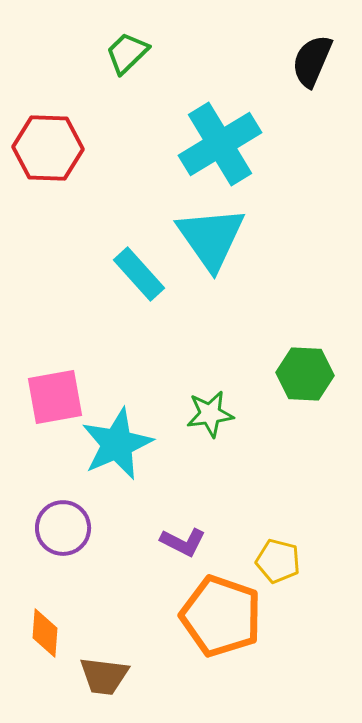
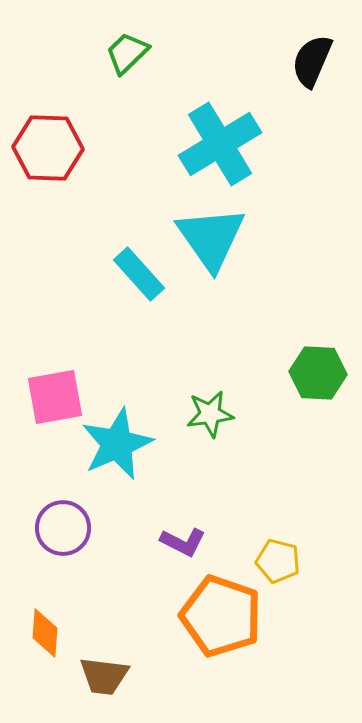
green hexagon: moved 13 px right, 1 px up
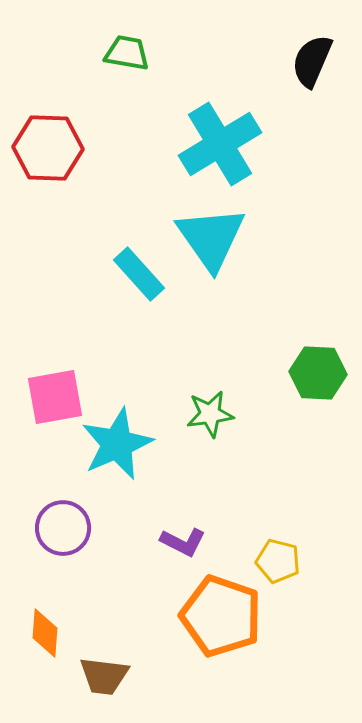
green trapezoid: rotated 54 degrees clockwise
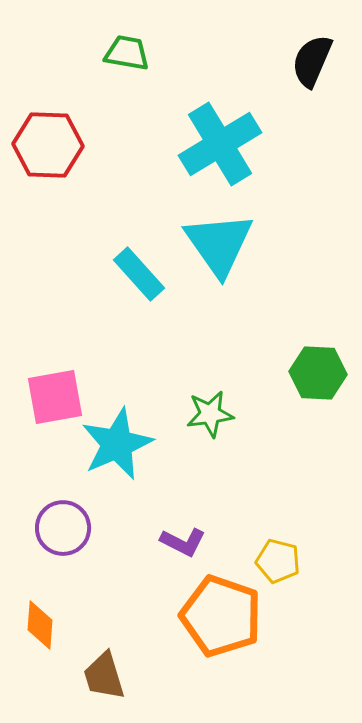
red hexagon: moved 3 px up
cyan triangle: moved 8 px right, 6 px down
orange diamond: moved 5 px left, 8 px up
brown trapezoid: rotated 66 degrees clockwise
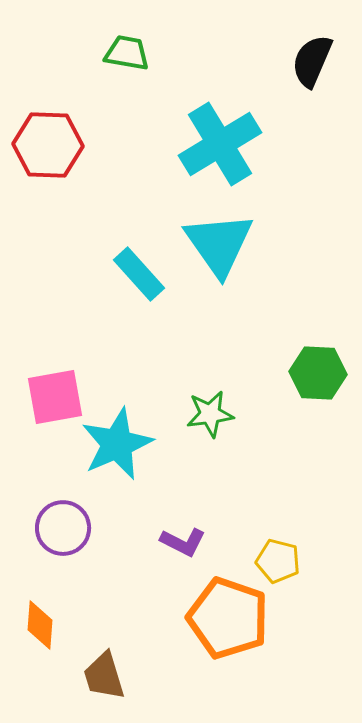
orange pentagon: moved 7 px right, 2 px down
